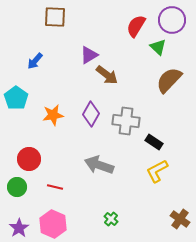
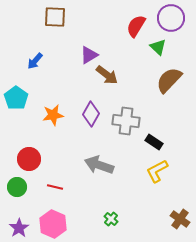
purple circle: moved 1 px left, 2 px up
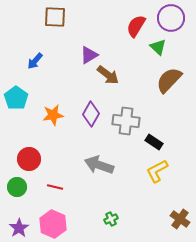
brown arrow: moved 1 px right
green cross: rotated 24 degrees clockwise
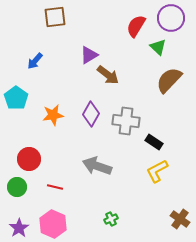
brown square: rotated 10 degrees counterclockwise
gray arrow: moved 2 px left, 1 px down
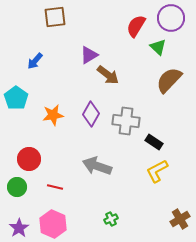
brown cross: rotated 24 degrees clockwise
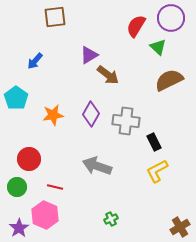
brown semicircle: rotated 20 degrees clockwise
black rectangle: rotated 30 degrees clockwise
brown cross: moved 8 px down
pink hexagon: moved 8 px left, 9 px up
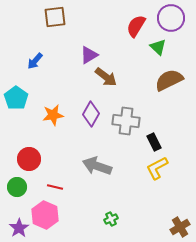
brown arrow: moved 2 px left, 2 px down
yellow L-shape: moved 3 px up
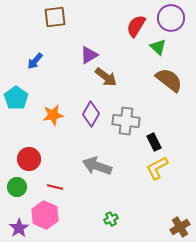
brown semicircle: rotated 64 degrees clockwise
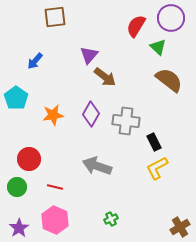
purple triangle: rotated 18 degrees counterclockwise
brown arrow: moved 1 px left
pink hexagon: moved 10 px right, 5 px down
